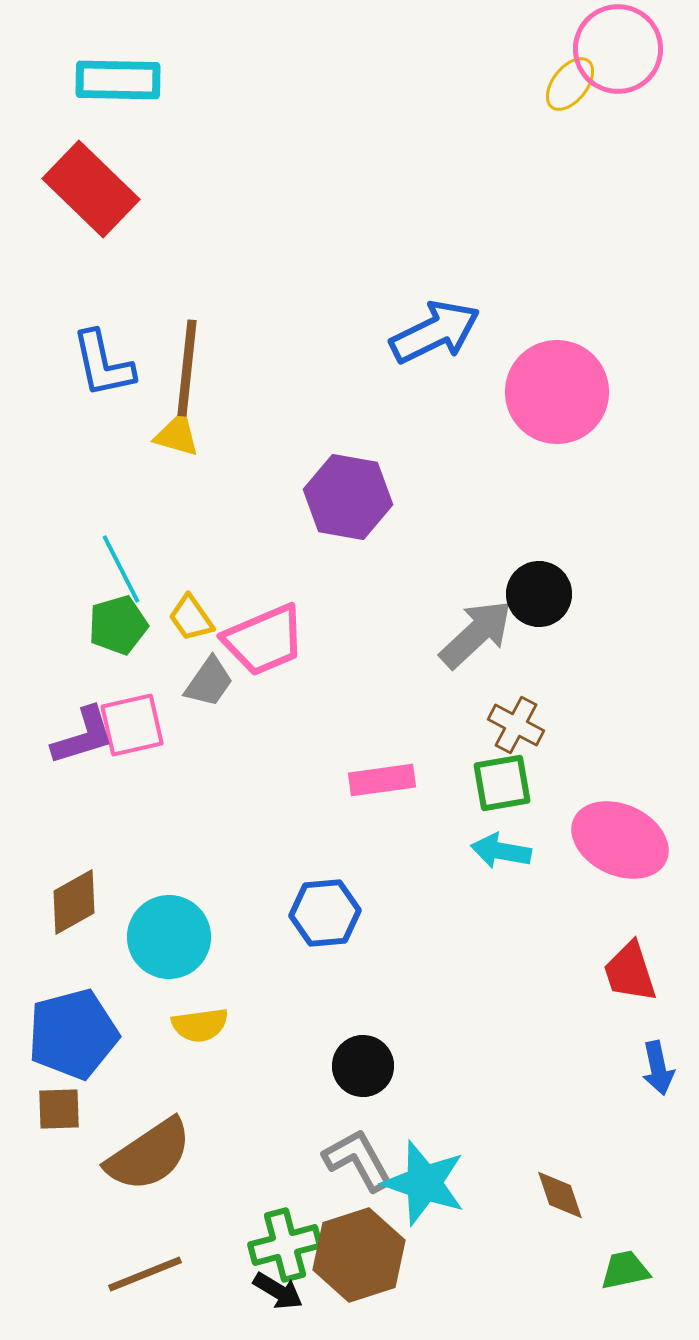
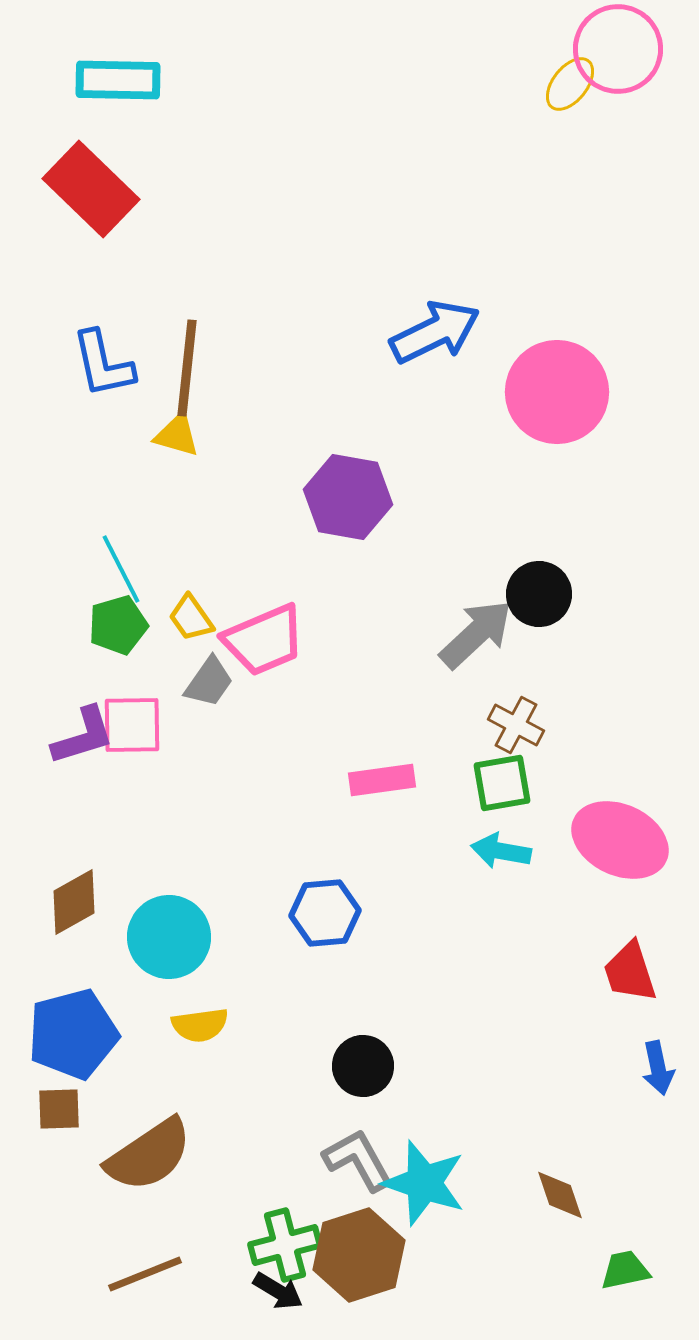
pink square at (132, 725): rotated 12 degrees clockwise
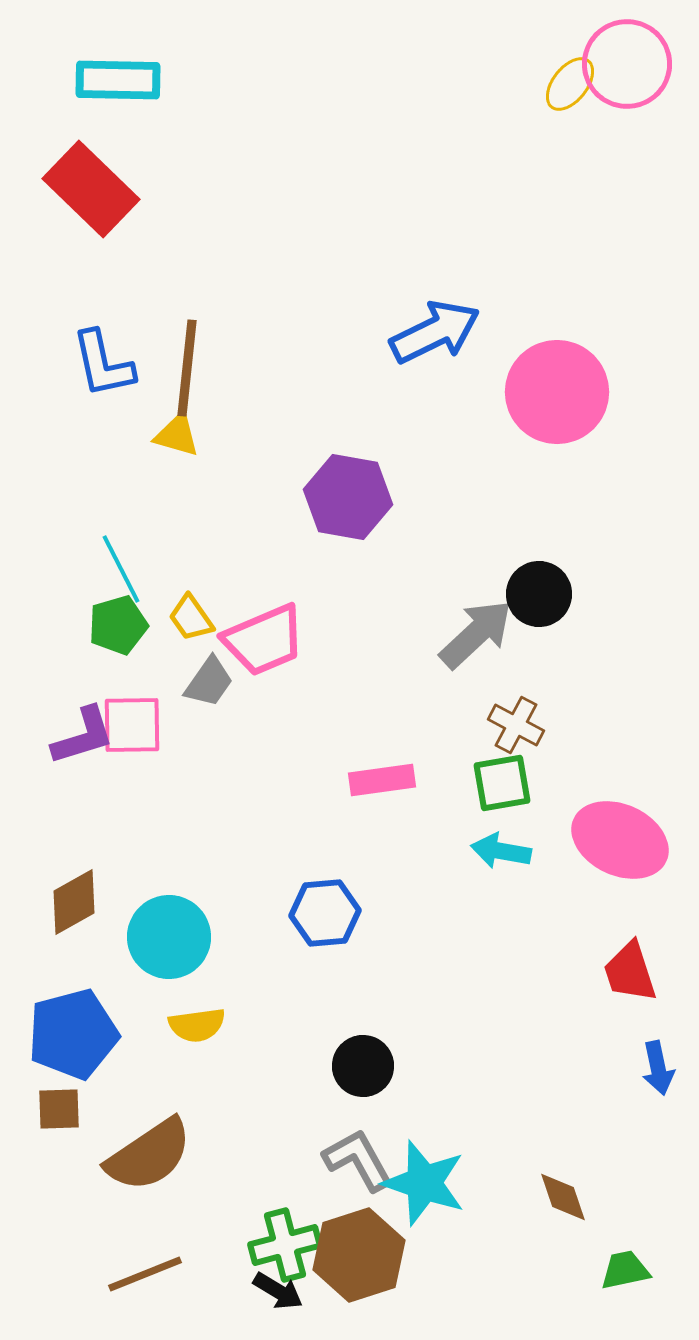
pink circle at (618, 49): moved 9 px right, 15 px down
yellow semicircle at (200, 1025): moved 3 px left
brown diamond at (560, 1195): moved 3 px right, 2 px down
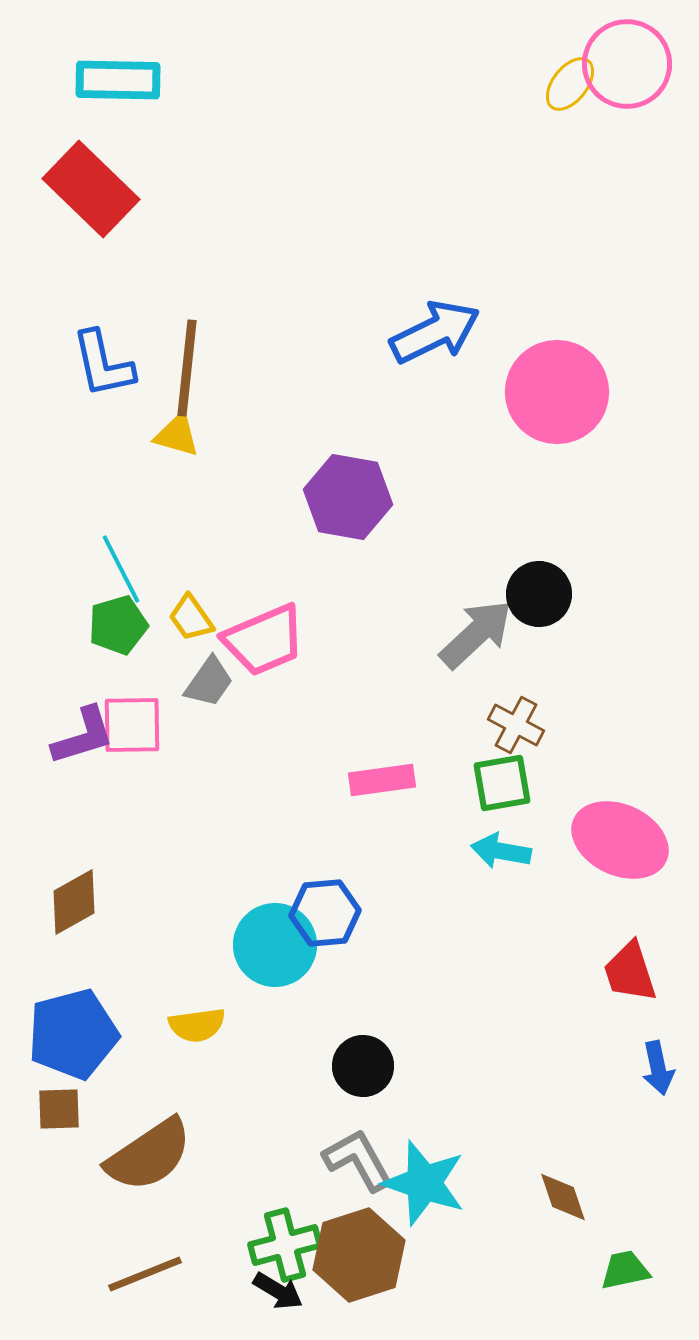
cyan circle at (169, 937): moved 106 px right, 8 px down
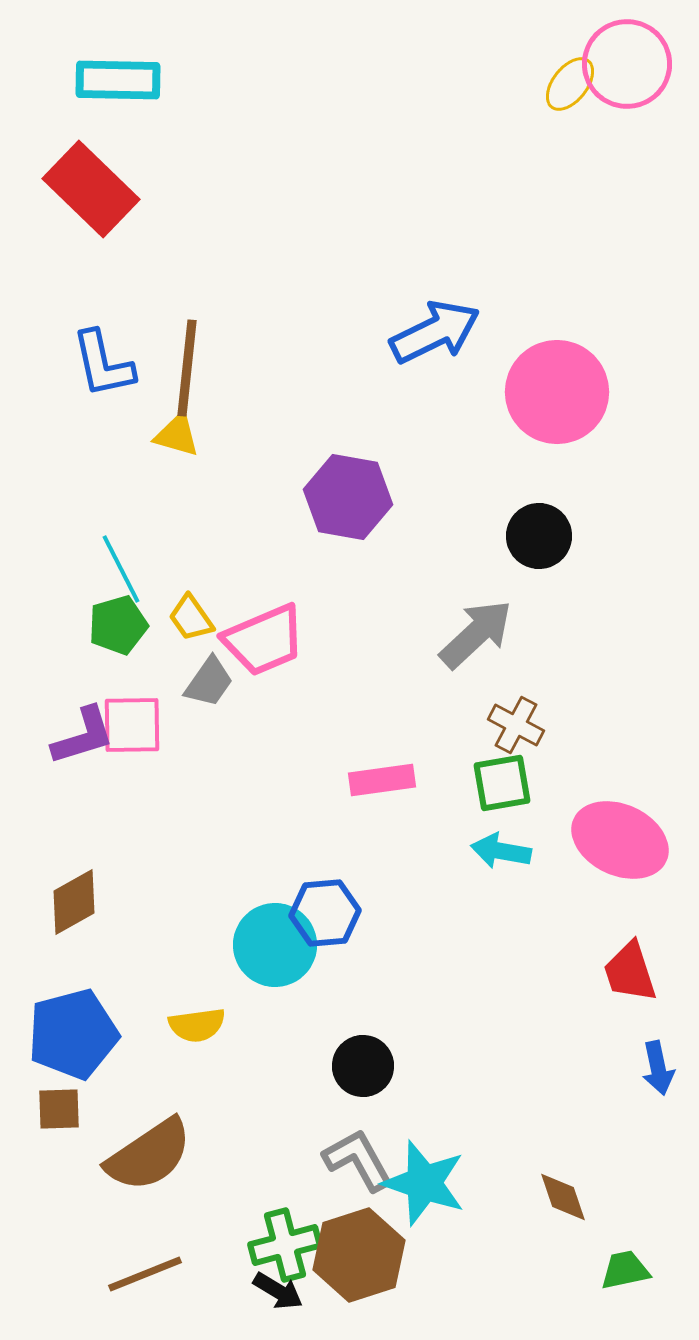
black circle at (539, 594): moved 58 px up
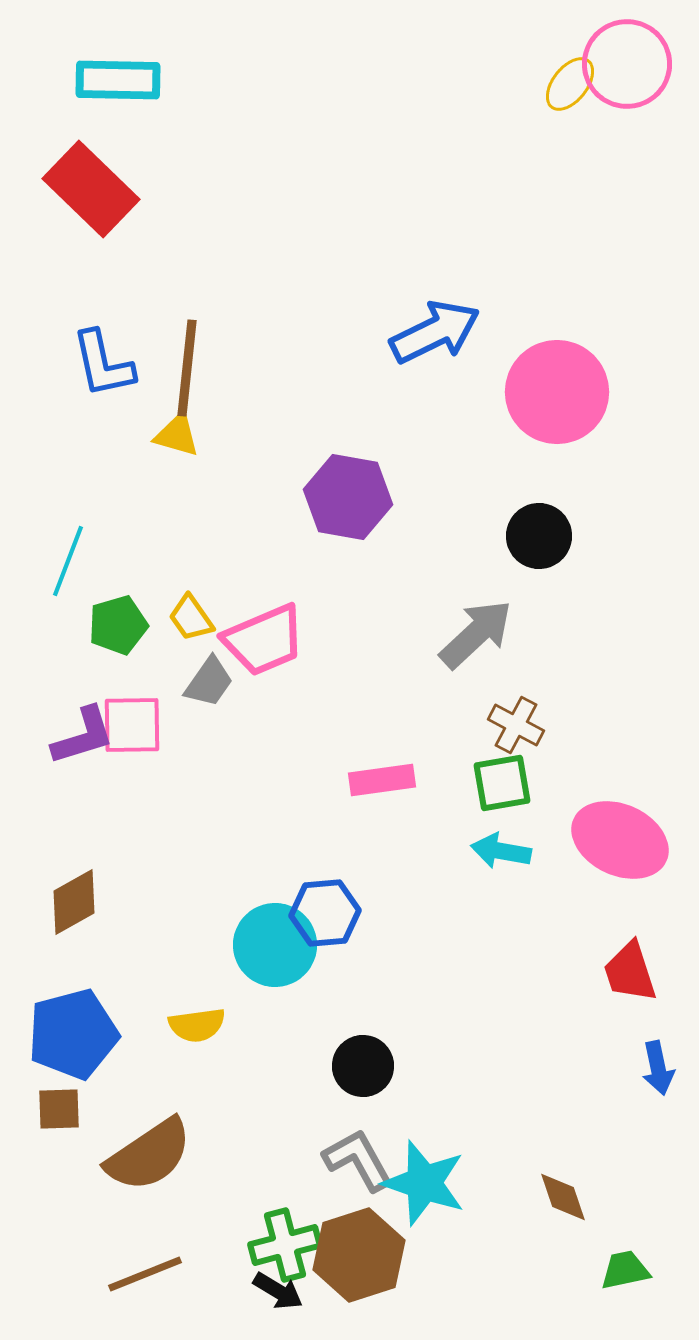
cyan line at (121, 569): moved 53 px left, 8 px up; rotated 48 degrees clockwise
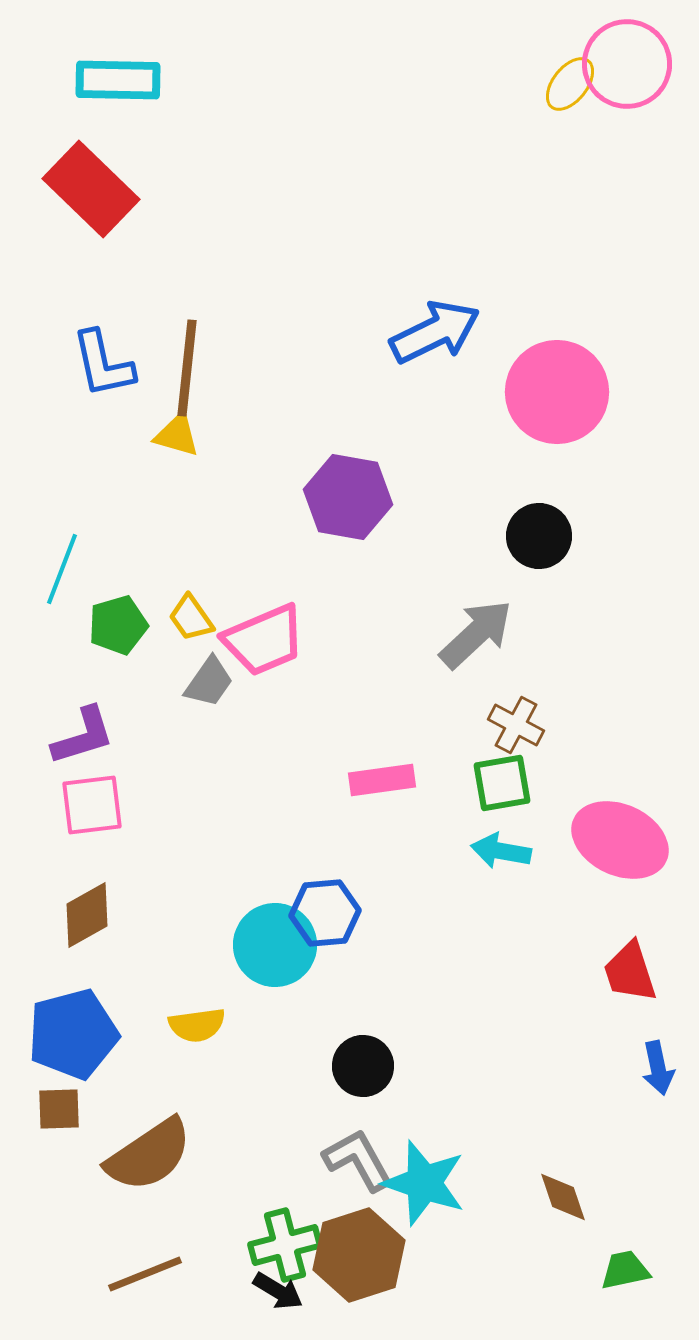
cyan line at (68, 561): moved 6 px left, 8 px down
pink square at (132, 725): moved 40 px left, 80 px down; rotated 6 degrees counterclockwise
brown diamond at (74, 902): moved 13 px right, 13 px down
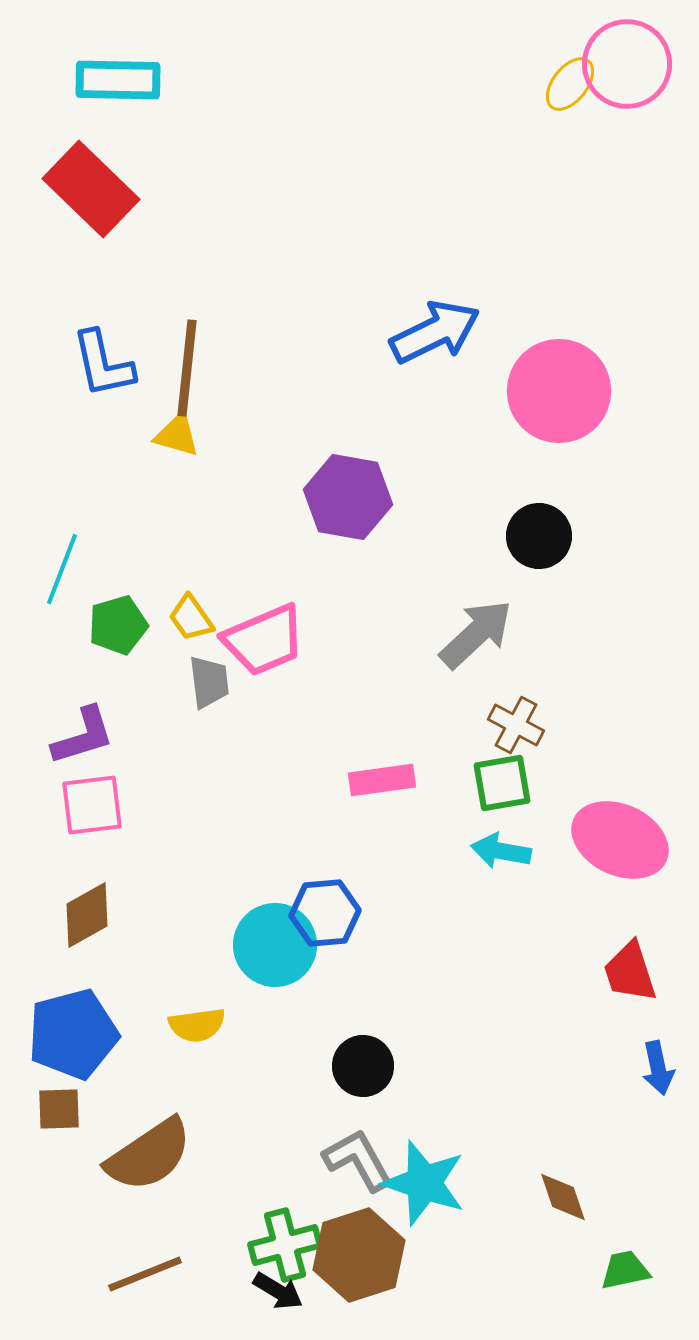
pink circle at (557, 392): moved 2 px right, 1 px up
gray trapezoid at (209, 682): rotated 42 degrees counterclockwise
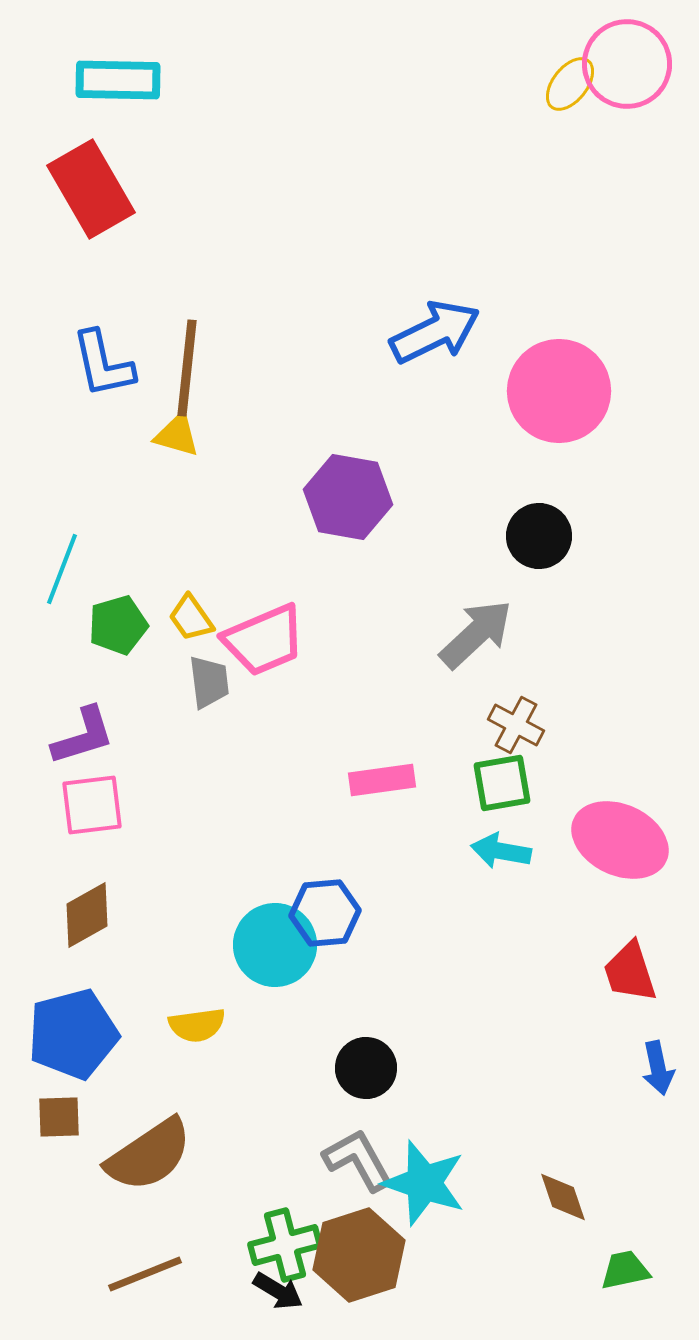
red rectangle at (91, 189): rotated 16 degrees clockwise
black circle at (363, 1066): moved 3 px right, 2 px down
brown square at (59, 1109): moved 8 px down
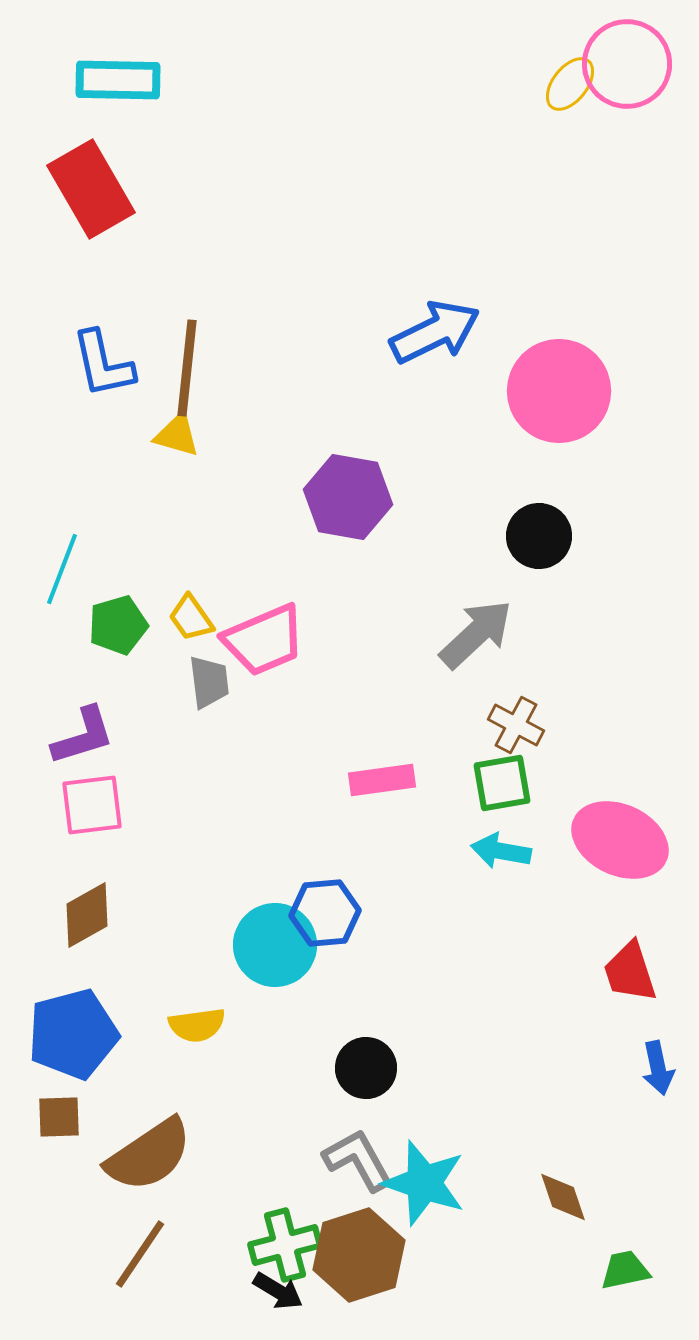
brown line at (145, 1274): moved 5 px left, 20 px up; rotated 34 degrees counterclockwise
